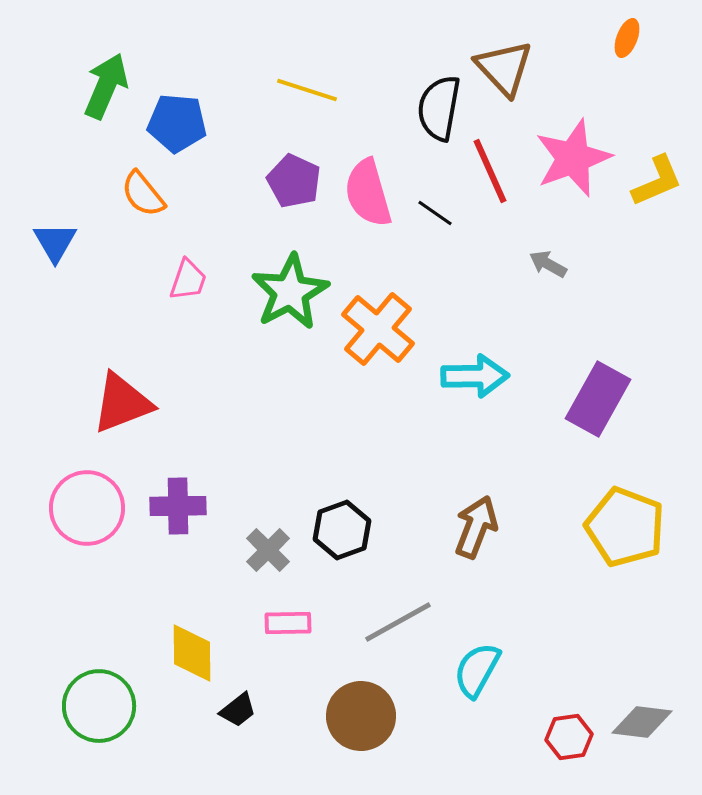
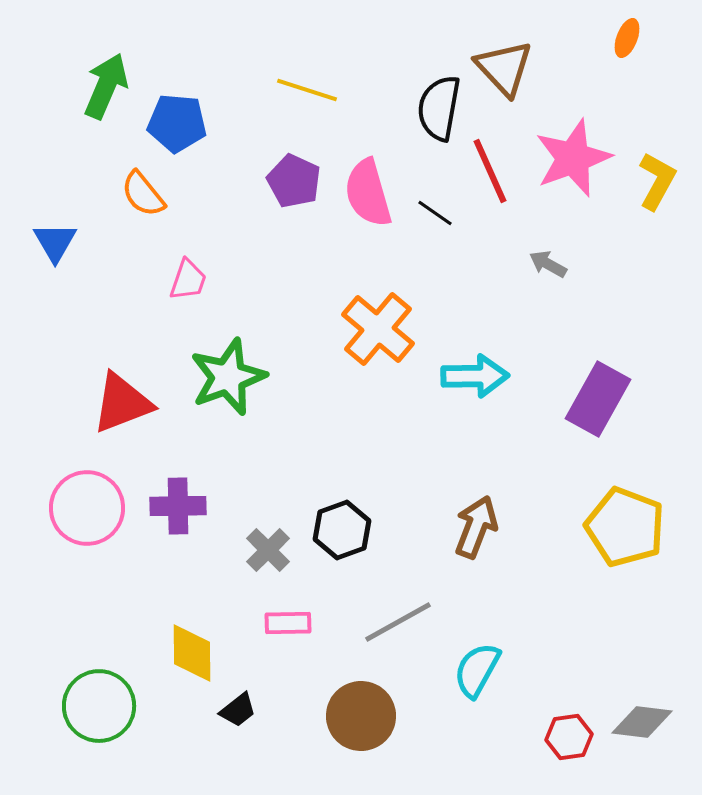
yellow L-shape: rotated 38 degrees counterclockwise
green star: moved 62 px left, 85 px down; rotated 8 degrees clockwise
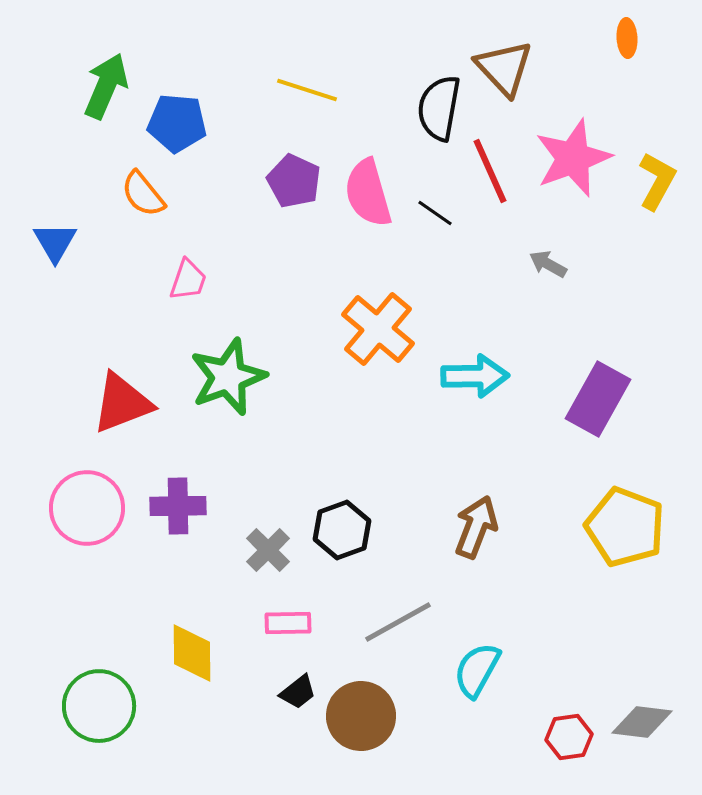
orange ellipse: rotated 24 degrees counterclockwise
black trapezoid: moved 60 px right, 18 px up
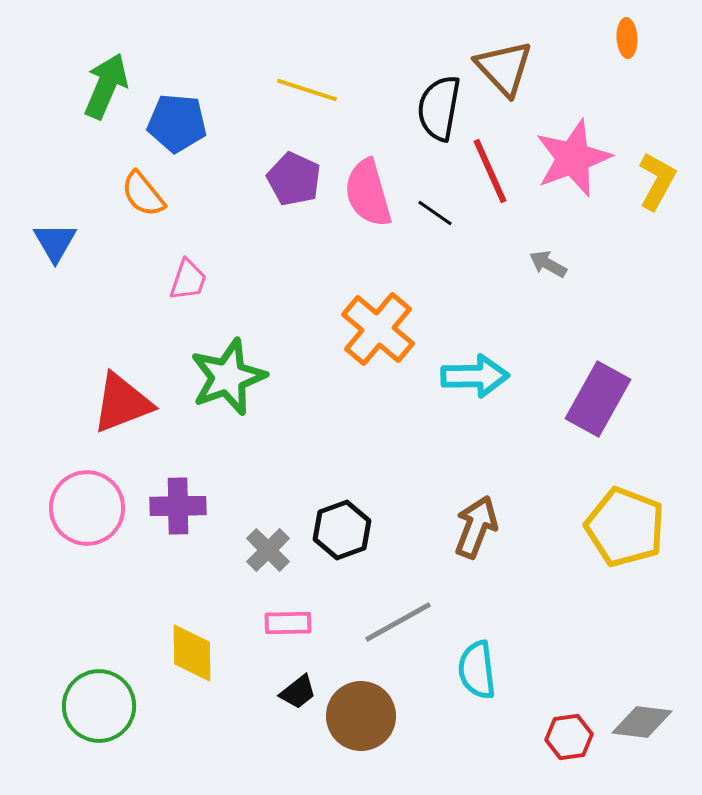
purple pentagon: moved 2 px up
cyan semicircle: rotated 36 degrees counterclockwise
